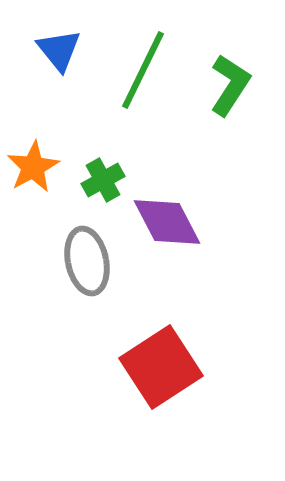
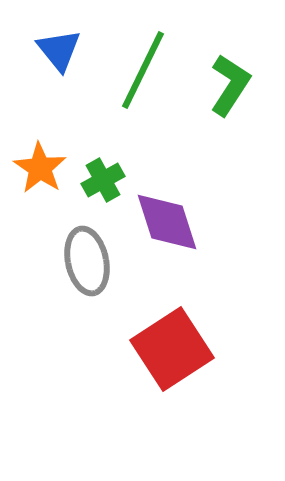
orange star: moved 7 px right, 1 px down; rotated 10 degrees counterclockwise
purple diamond: rotated 10 degrees clockwise
red square: moved 11 px right, 18 px up
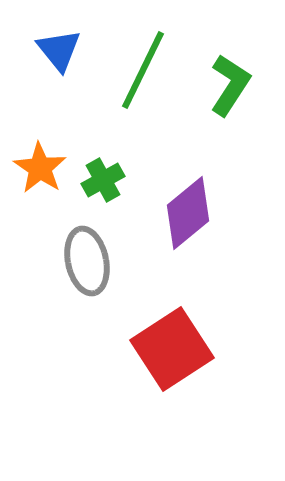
purple diamond: moved 21 px right, 9 px up; rotated 68 degrees clockwise
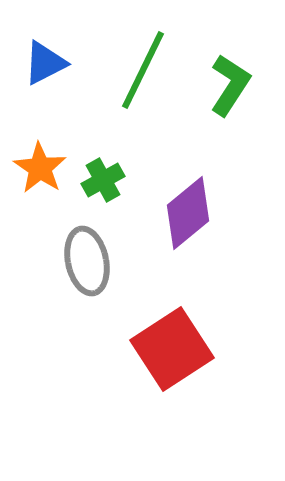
blue triangle: moved 14 px left, 13 px down; rotated 42 degrees clockwise
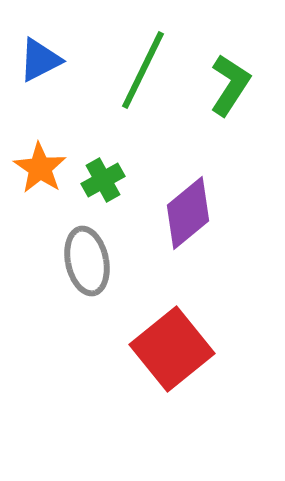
blue triangle: moved 5 px left, 3 px up
red square: rotated 6 degrees counterclockwise
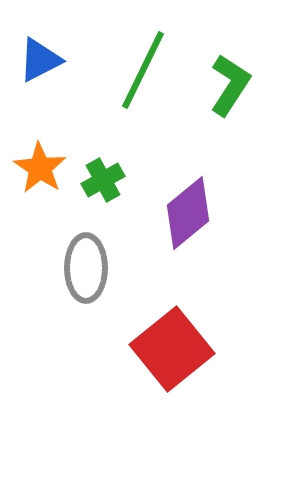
gray ellipse: moved 1 px left, 7 px down; rotated 12 degrees clockwise
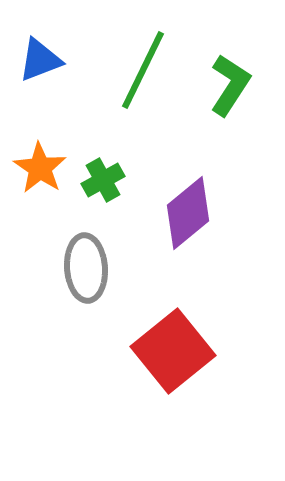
blue triangle: rotated 6 degrees clockwise
gray ellipse: rotated 4 degrees counterclockwise
red square: moved 1 px right, 2 px down
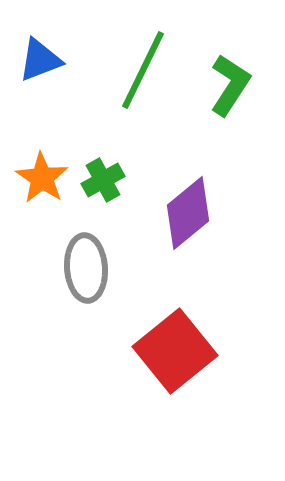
orange star: moved 2 px right, 10 px down
red square: moved 2 px right
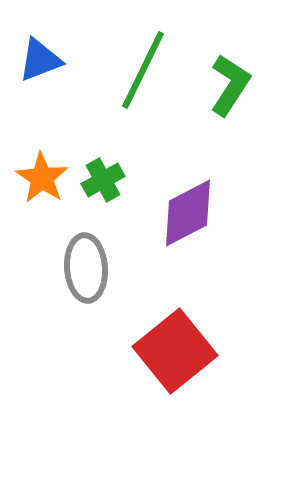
purple diamond: rotated 12 degrees clockwise
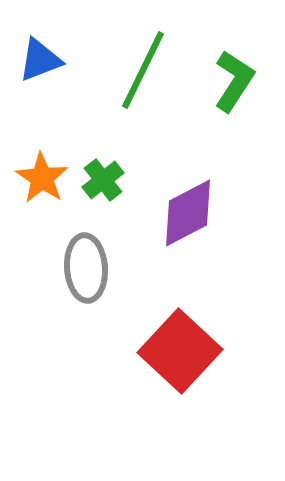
green L-shape: moved 4 px right, 4 px up
green cross: rotated 9 degrees counterclockwise
red square: moved 5 px right; rotated 8 degrees counterclockwise
